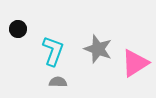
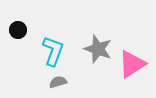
black circle: moved 1 px down
pink triangle: moved 3 px left, 1 px down
gray semicircle: rotated 18 degrees counterclockwise
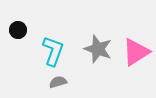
pink triangle: moved 4 px right, 12 px up
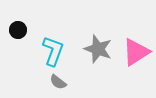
gray semicircle: rotated 126 degrees counterclockwise
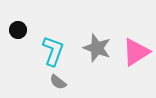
gray star: moved 1 px left, 1 px up
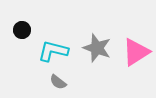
black circle: moved 4 px right
cyan L-shape: rotated 96 degrees counterclockwise
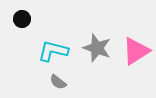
black circle: moved 11 px up
pink triangle: moved 1 px up
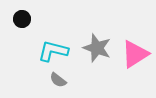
pink triangle: moved 1 px left, 3 px down
gray semicircle: moved 2 px up
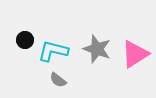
black circle: moved 3 px right, 21 px down
gray star: moved 1 px down
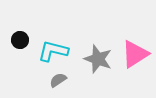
black circle: moved 5 px left
gray star: moved 1 px right, 10 px down
gray semicircle: rotated 108 degrees clockwise
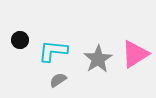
cyan L-shape: rotated 8 degrees counterclockwise
gray star: rotated 20 degrees clockwise
